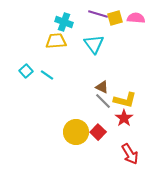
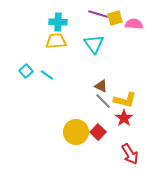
pink semicircle: moved 2 px left, 6 px down
cyan cross: moved 6 px left; rotated 18 degrees counterclockwise
brown triangle: moved 1 px left, 1 px up
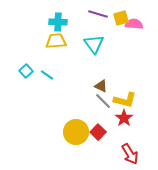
yellow square: moved 6 px right
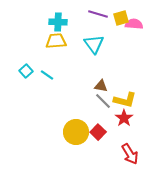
brown triangle: rotated 16 degrees counterclockwise
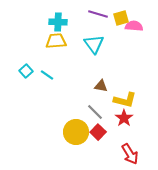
pink semicircle: moved 2 px down
gray line: moved 8 px left, 11 px down
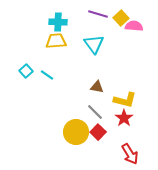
yellow square: rotated 28 degrees counterclockwise
brown triangle: moved 4 px left, 1 px down
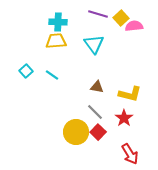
pink semicircle: rotated 12 degrees counterclockwise
cyan line: moved 5 px right
yellow L-shape: moved 5 px right, 6 px up
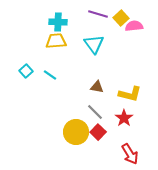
cyan line: moved 2 px left
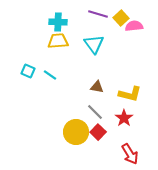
yellow trapezoid: moved 2 px right
cyan square: moved 2 px right; rotated 24 degrees counterclockwise
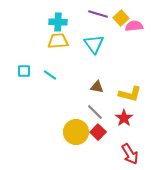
cyan square: moved 4 px left; rotated 24 degrees counterclockwise
